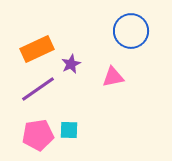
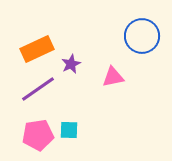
blue circle: moved 11 px right, 5 px down
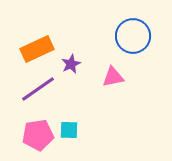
blue circle: moved 9 px left
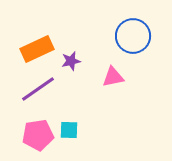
purple star: moved 3 px up; rotated 12 degrees clockwise
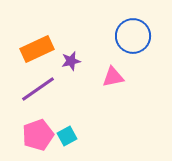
cyan square: moved 2 px left, 6 px down; rotated 30 degrees counterclockwise
pink pentagon: rotated 12 degrees counterclockwise
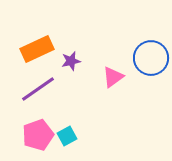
blue circle: moved 18 px right, 22 px down
pink triangle: rotated 25 degrees counterclockwise
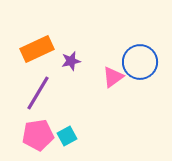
blue circle: moved 11 px left, 4 px down
purple line: moved 4 px down; rotated 24 degrees counterclockwise
pink pentagon: rotated 12 degrees clockwise
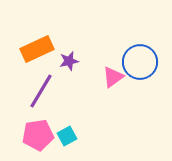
purple star: moved 2 px left
purple line: moved 3 px right, 2 px up
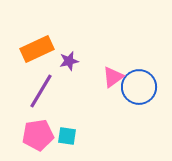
blue circle: moved 1 px left, 25 px down
cyan square: rotated 36 degrees clockwise
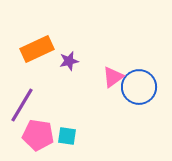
purple line: moved 19 px left, 14 px down
pink pentagon: rotated 16 degrees clockwise
